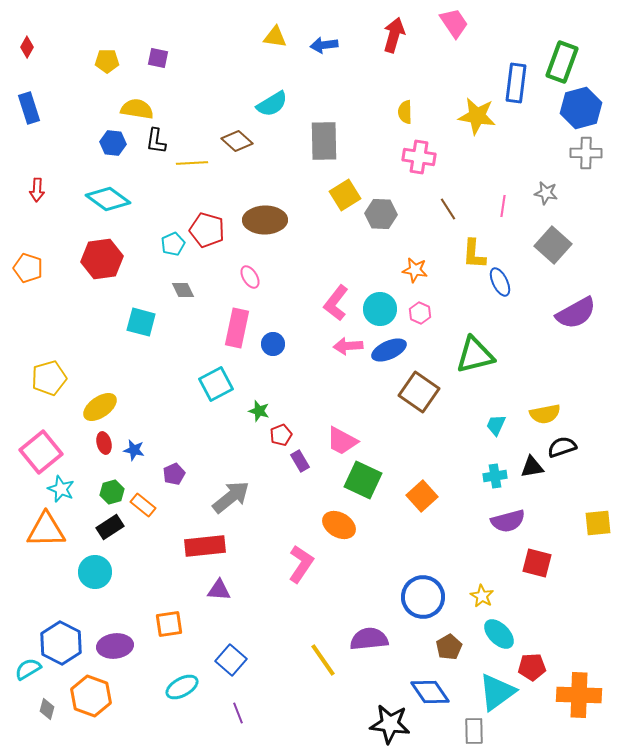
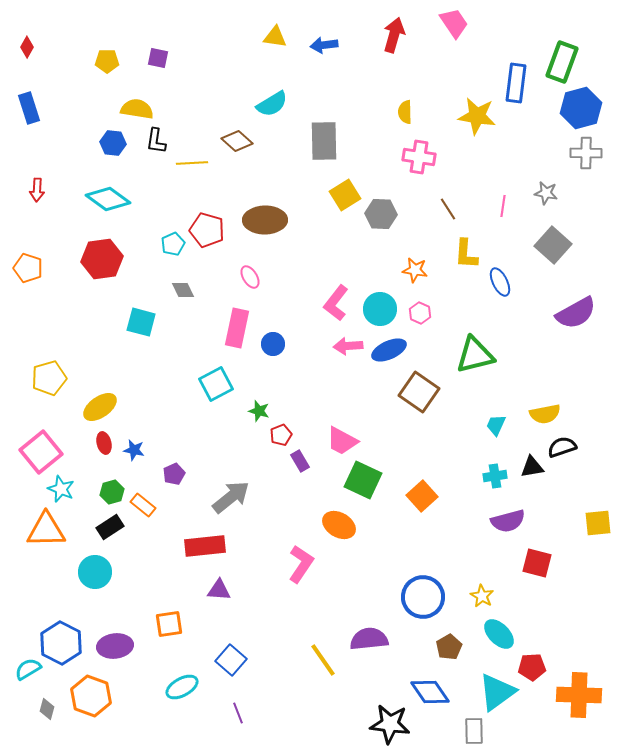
yellow L-shape at (474, 254): moved 8 px left
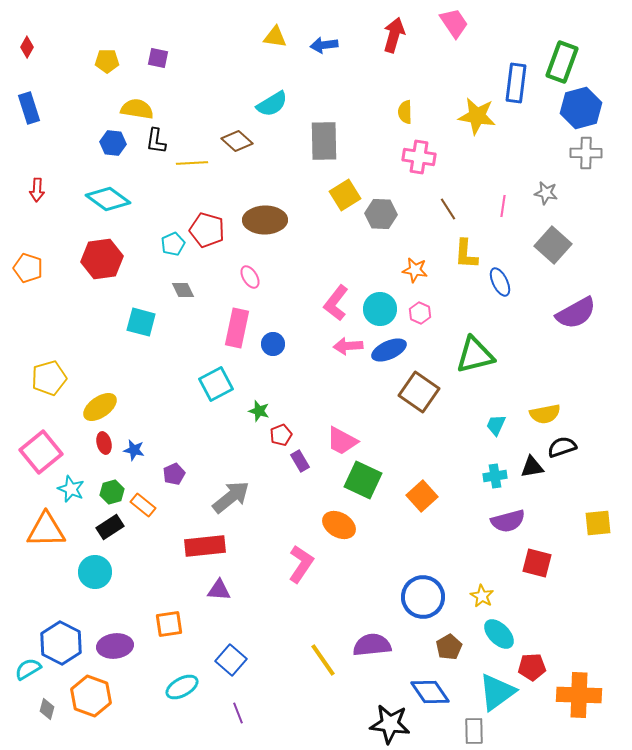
cyan star at (61, 489): moved 10 px right
purple semicircle at (369, 639): moved 3 px right, 6 px down
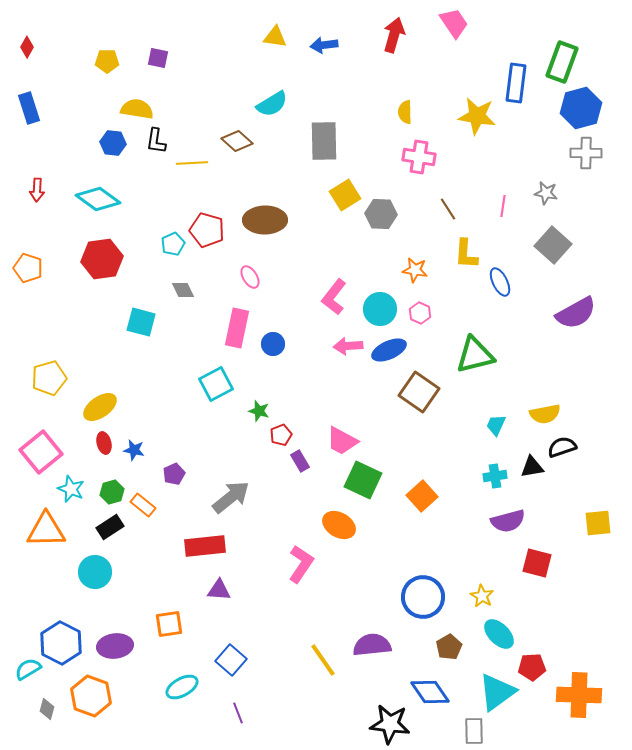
cyan diamond at (108, 199): moved 10 px left
pink L-shape at (336, 303): moved 2 px left, 6 px up
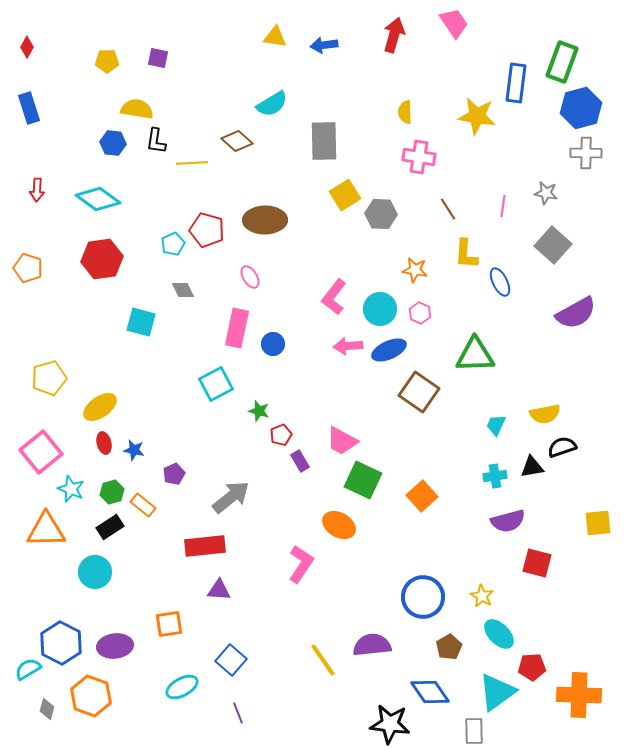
green triangle at (475, 355): rotated 12 degrees clockwise
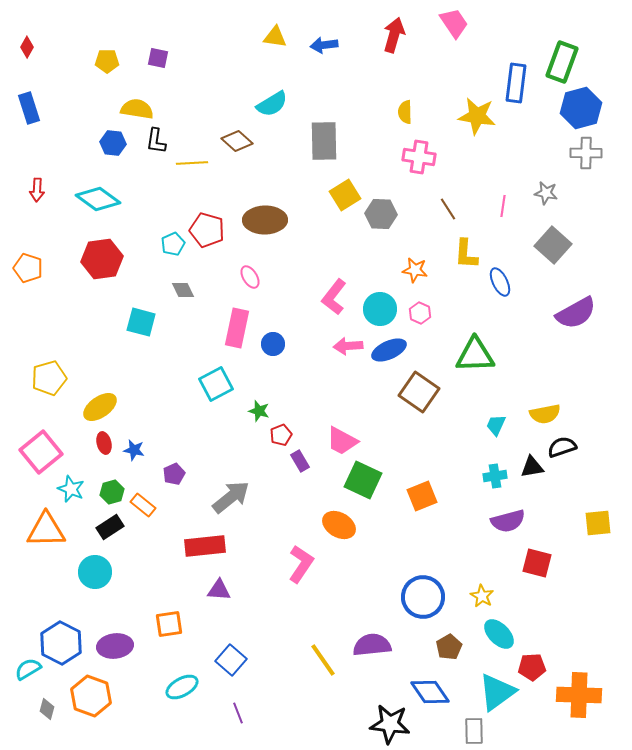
orange square at (422, 496): rotated 20 degrees clockwise
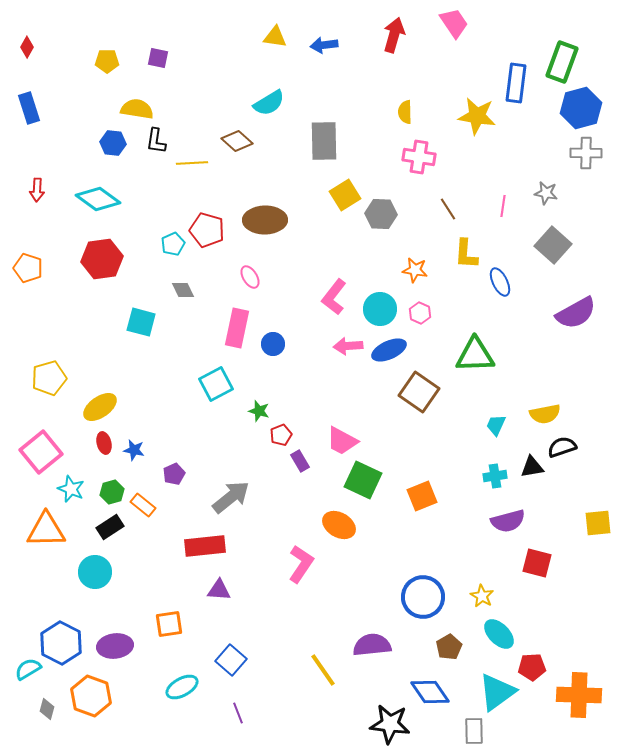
cyan semicircle at (272, 104): moved 3 px left, 1 px up
yellow line at (323, 660): moved 10 px down
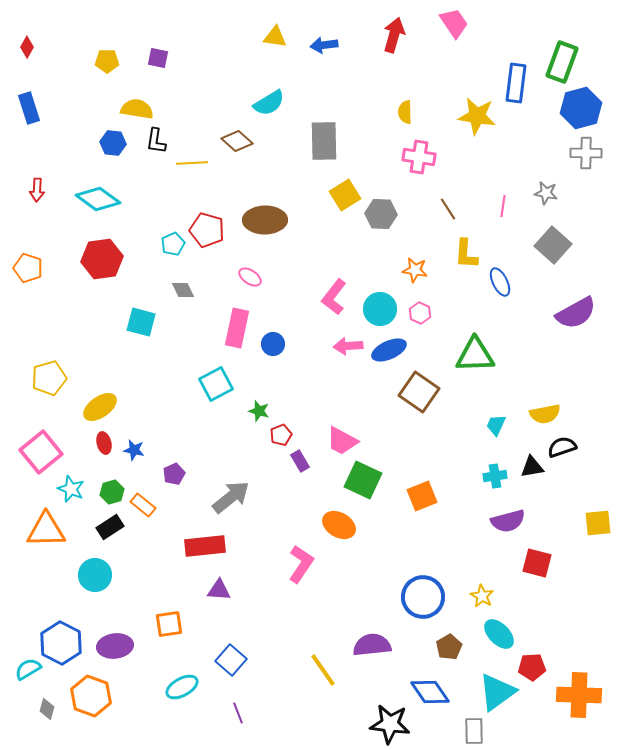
pink ellipse at (250, 277): rotated 25 degrees counterclockwise
cyan circle at (95, 572): moved 3 px down
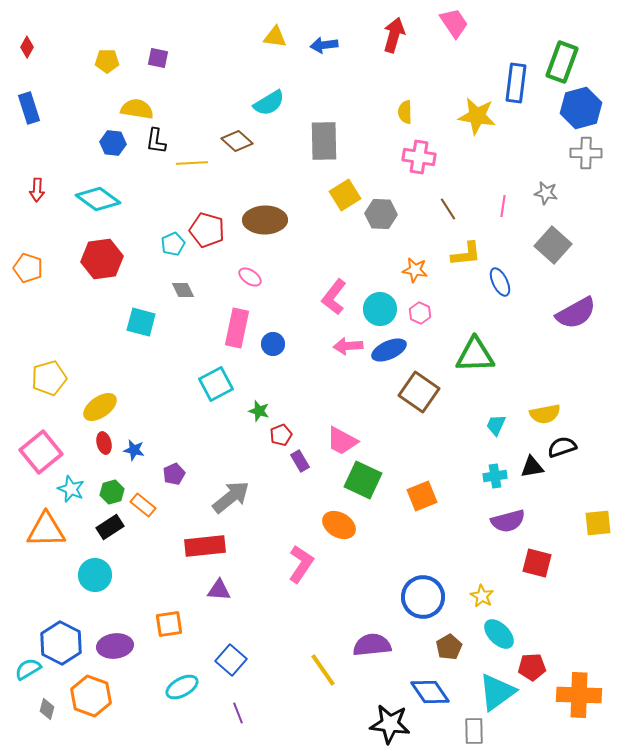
yellow L-shape at (466, 254): rotated 100 degrees counterclockwise
